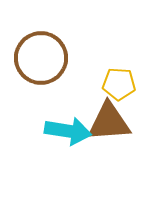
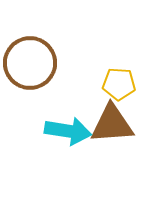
brown circle: moved 11 px left, 5 px down
brown triangle: moved 3 px right, 2 px down
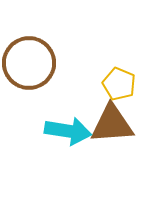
brown circle: moved 1 px left
yellow pentagon: rotated 20 degrees clockwise
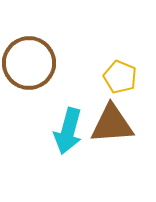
yellow pentagon: moved 1 px right, 7 px up
cyan arrow: rotated 96 degrees clockwise
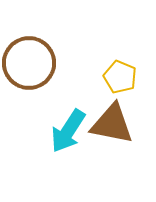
brown triangle: rotated 15 degrees clockwise
cyan arrow: rotated 18 degrees clockwise
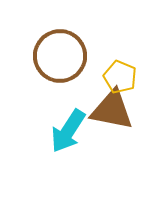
brown circle: moved 31 px right, 7 px up
brown triangle: moved 14 px up
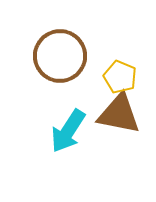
brown triangle: moved 7 px right, 4 px down
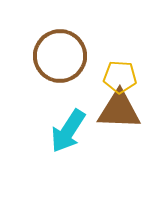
yellow pentagon: rotated 20 degrees counterclockwise
brown triangle: moved 4 px up; rotated 9 degrees counterclockwise
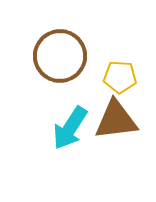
brown triangle: moved 3 px left, 10 px down; rotated 9 degrees counterclockwise
cyan arrow: moved 2 px right, 3 px up
